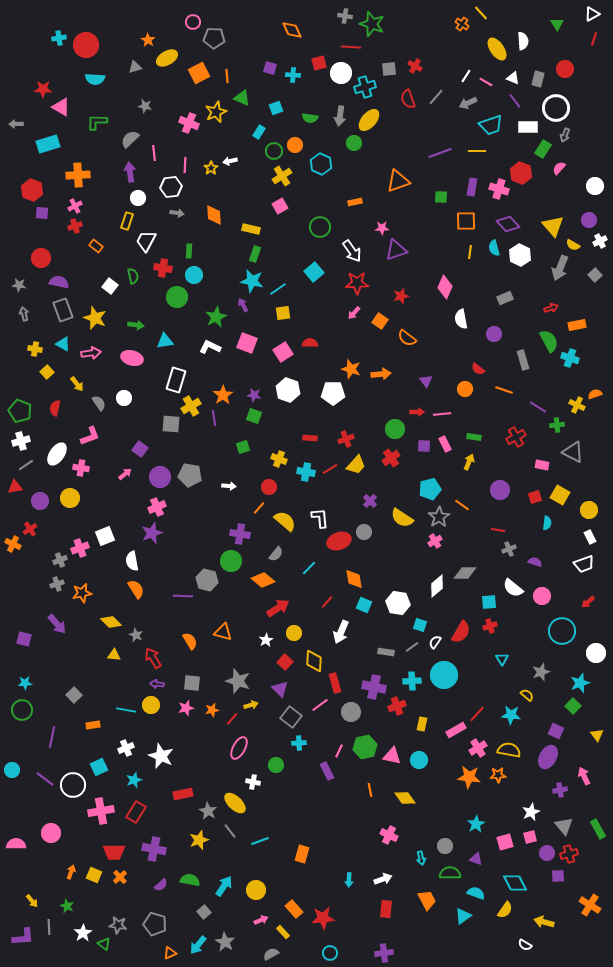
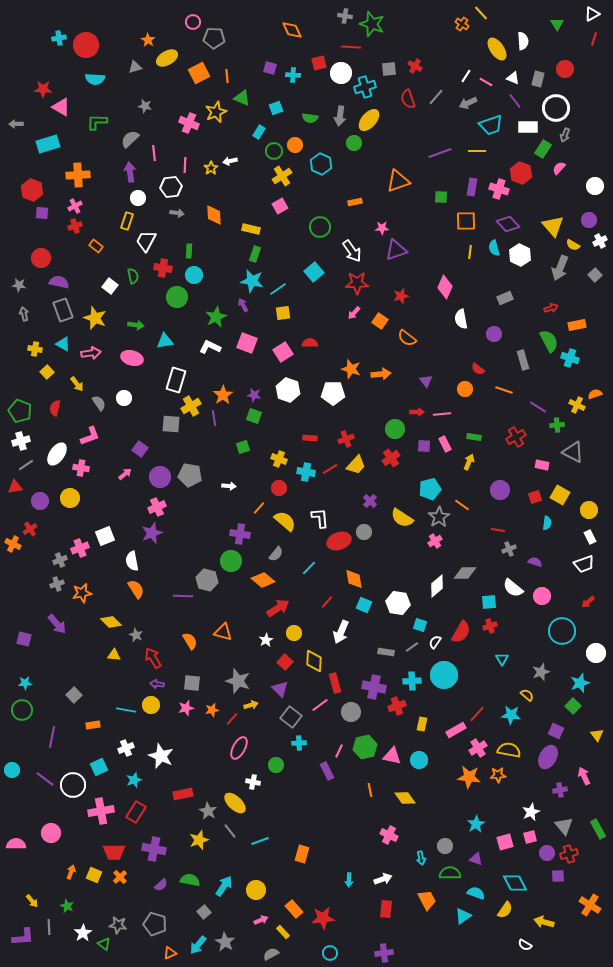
red circle at (269, 487): moved 10 px right, 1 px down
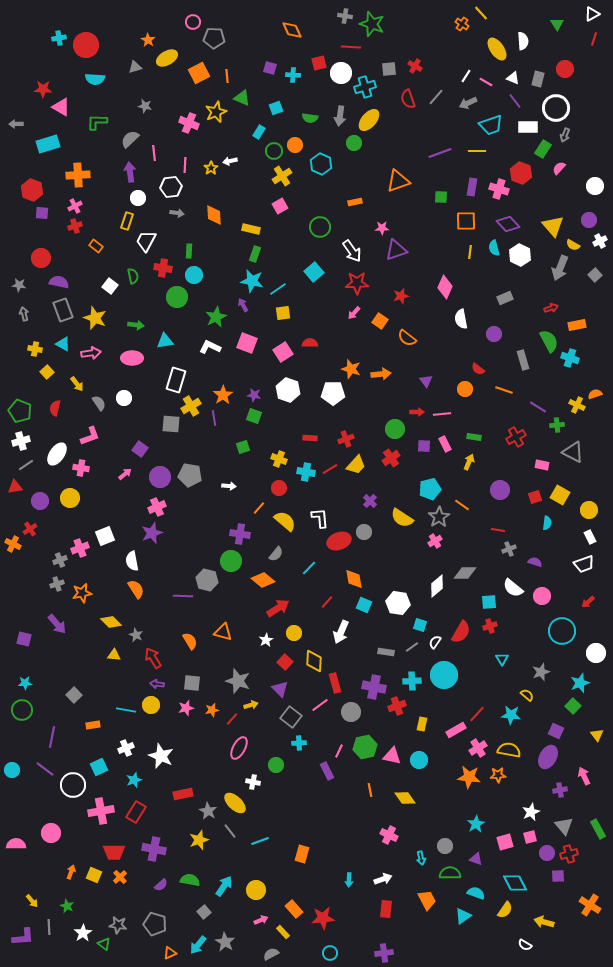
pink ellipse at (132, 358): rotated 15 degrees counterclockwise
purple line at (45, 779): moved 10 px up
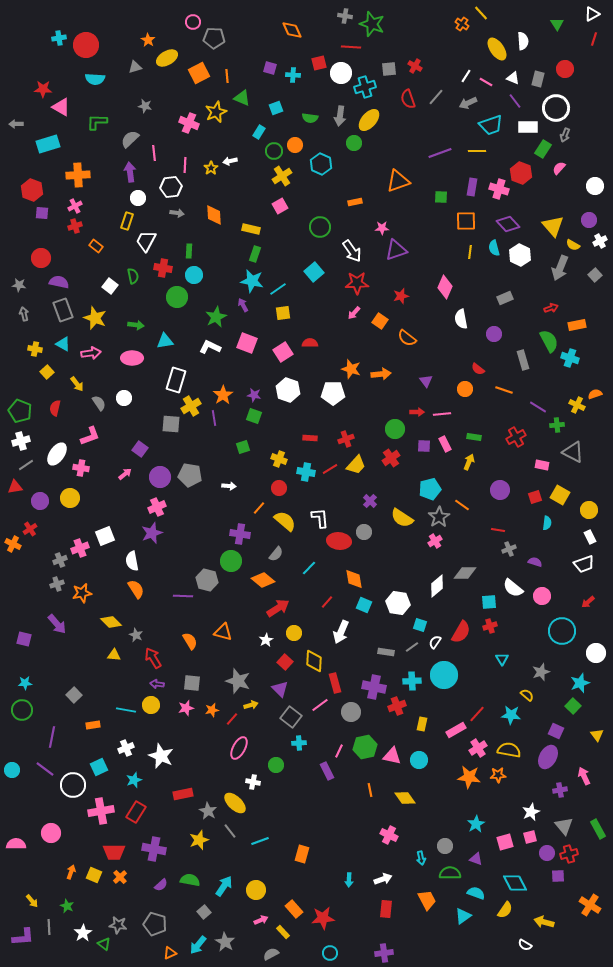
red ellipse at (339, 541): rotated 25 degrees clockwise
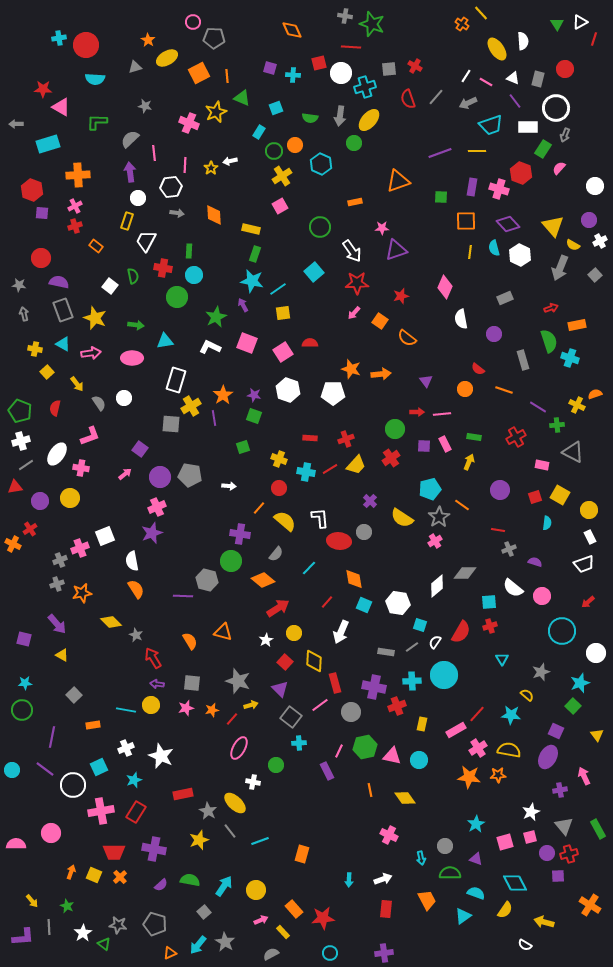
white triangle at (592, 14): moved 12 px left, 8 px down
green semicircle at (549, 341): rotated 10 degrees clockwise
yellow triangle at (114, 655): moved 52 px left; rotated 24 degrees clockwise
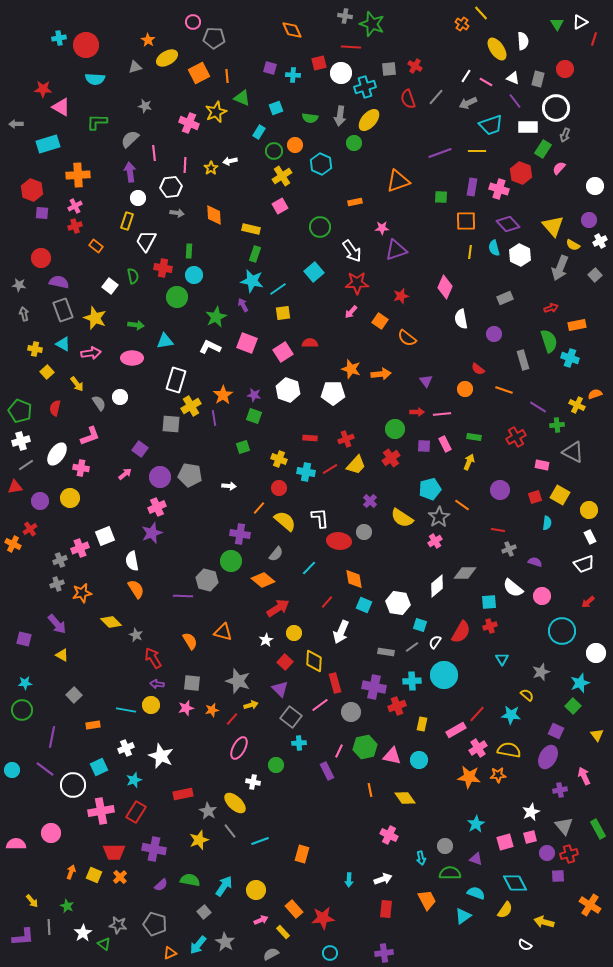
pink arrow at (354, 313): moved 3 px left, 1 px up
white circle at (124, 398): moved 4 px left, 1 px up
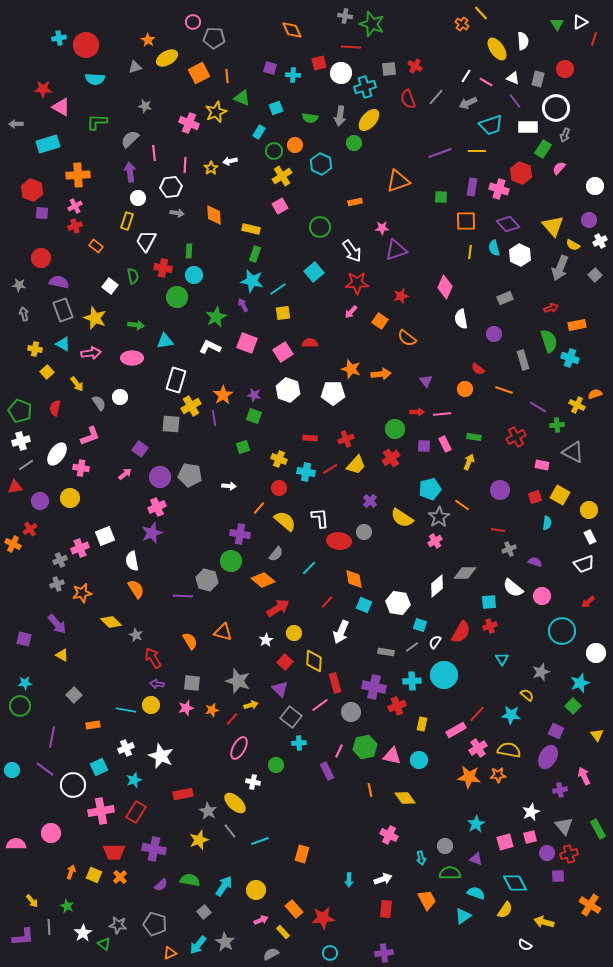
green circle at (22, 710): moved 2 px left, 4 px up
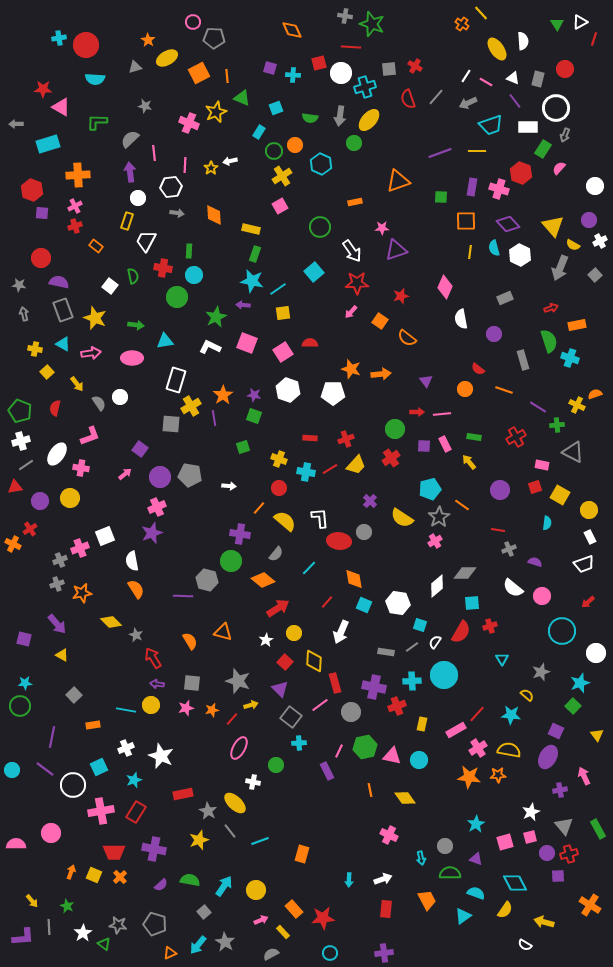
purple arrow at (243, 305): rotated 56 degrees counterclockwise
yellow arrow at (469, 462): rotated 63 degrees counterclockwise
red square at (535, 497): moved 10 px up
cyan square at (489, 602): moved 17 px left, 1 px down
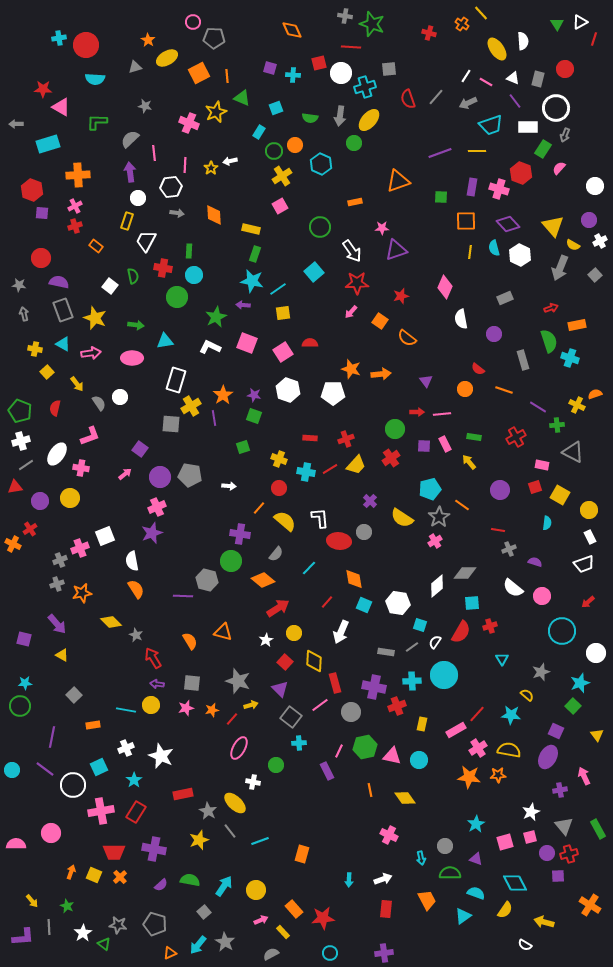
red cross at (415, 66): moved 14 px right, 33 px up; rotated 16 degrees counterclockwise
cyan star at (134, 780): rotated 14 degrees counterclockwise
